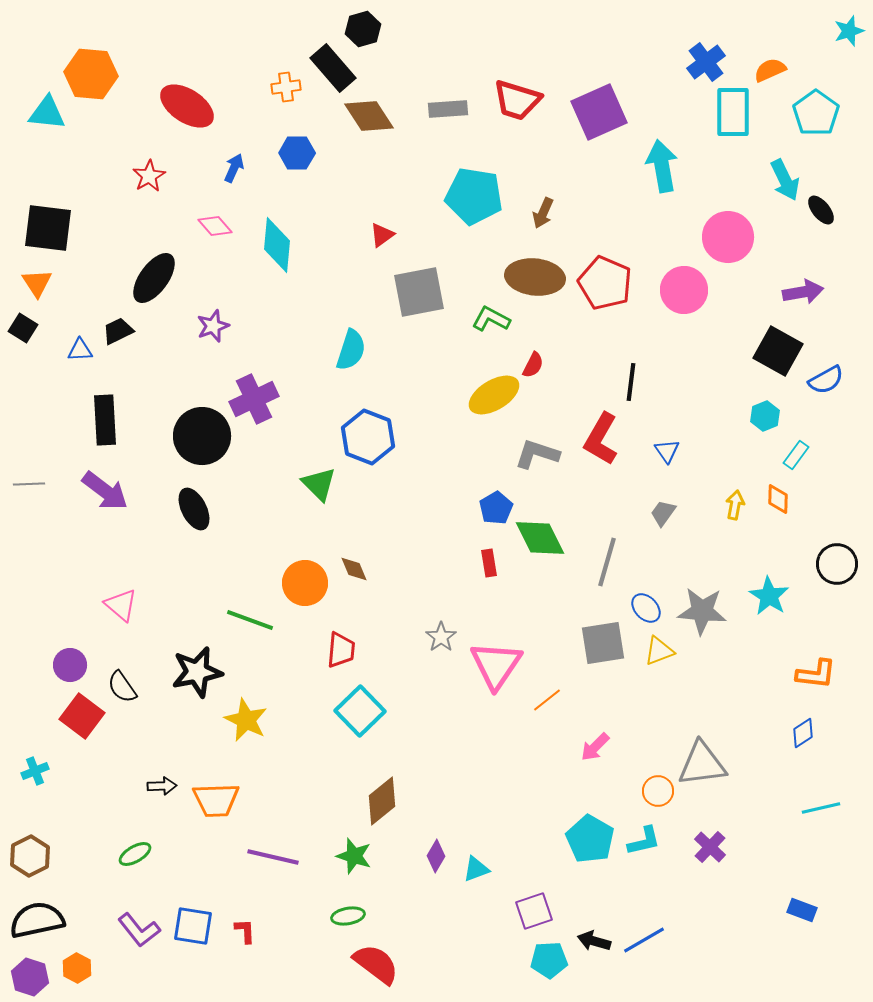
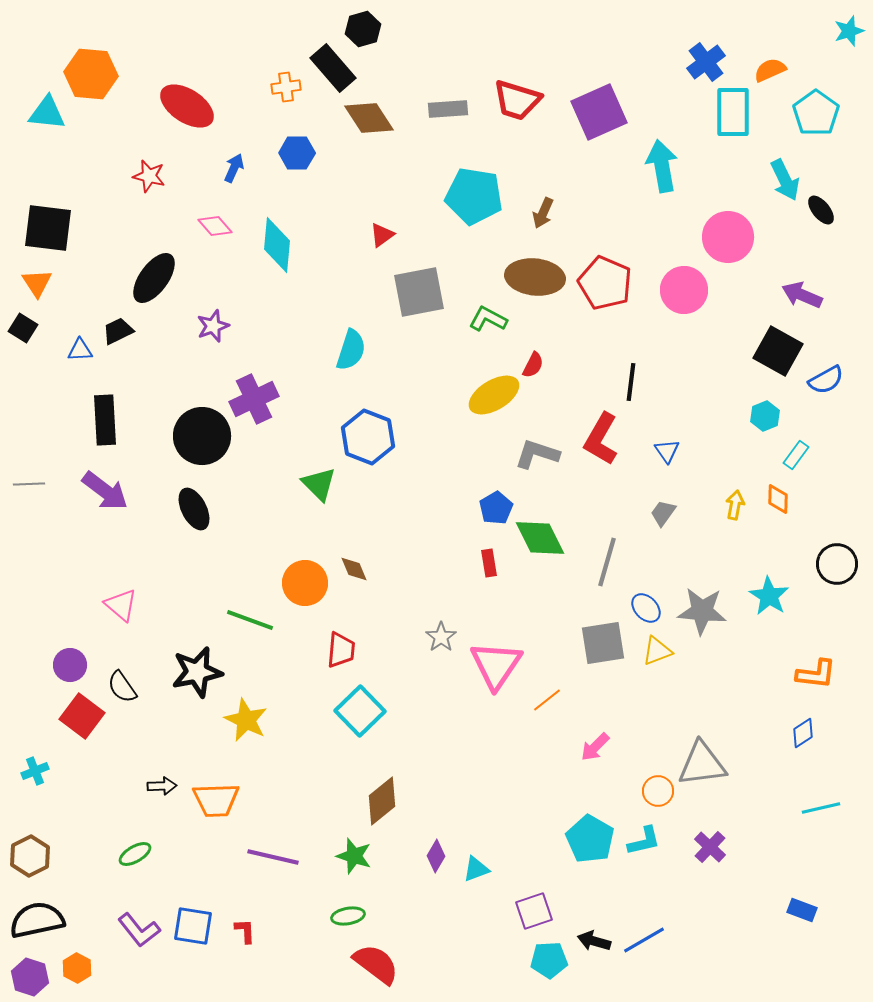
brown diamond at (369, 116): moved 2 px down
red star at (149, 176): rotated 28 degrees counterclockwise
purple arrow at (803, 292): moved 1 px left, 3 px down; rotated 147 degrees counterclockwise
green L-shape at (491, 319): moved 3 px left
yellow triangle at (659, 651): moved 2 px left
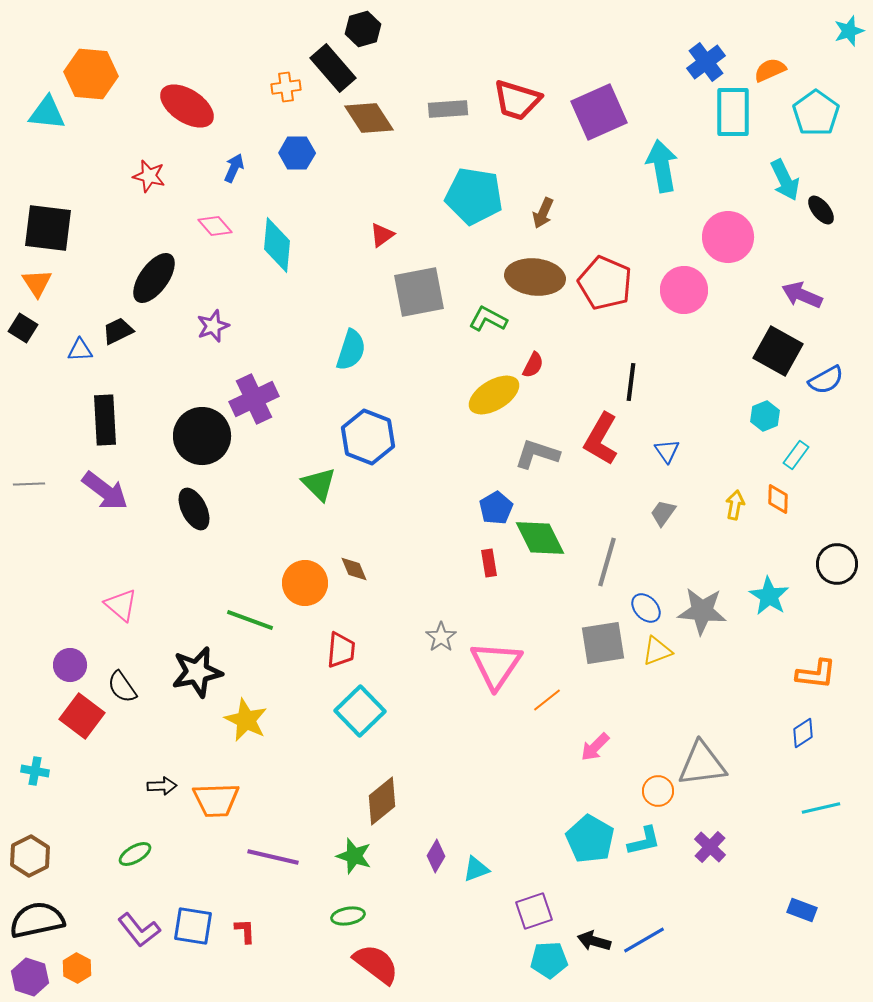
cyan cross at (35, 771): rotated 32 degrees clockwise
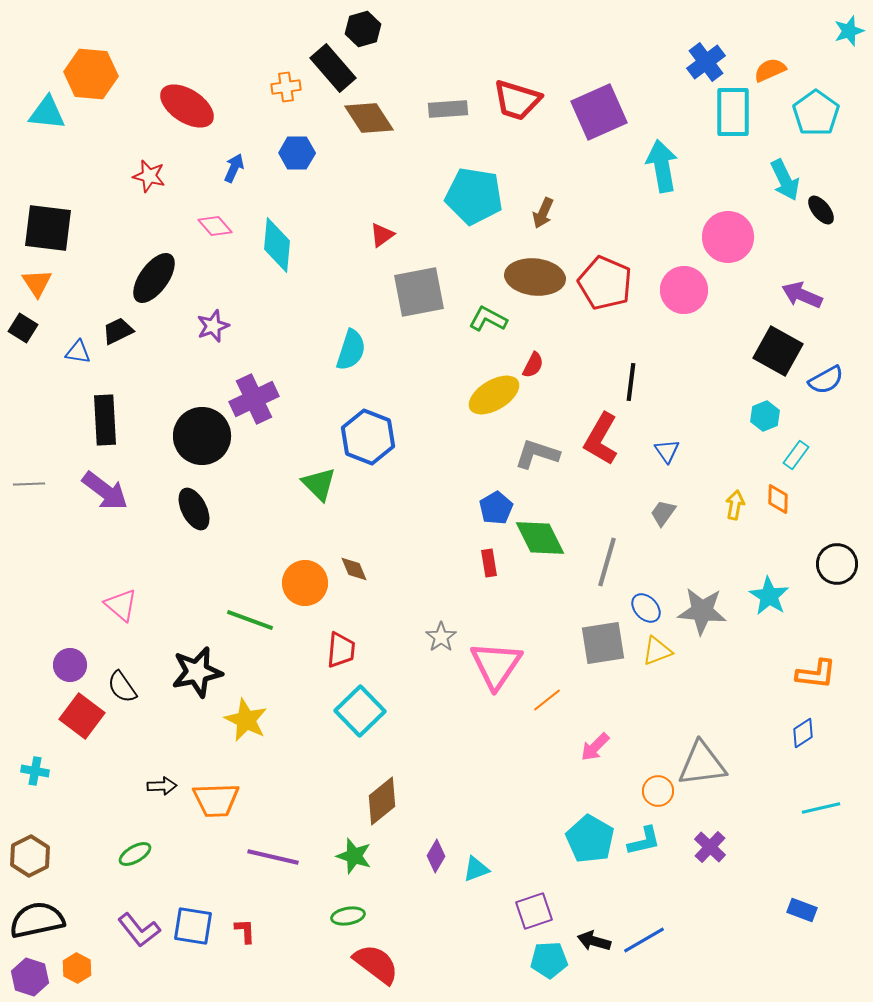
blue triangle at (80, 350): moved 2 px left, 2 px down; rotated 12 degrees clockwise
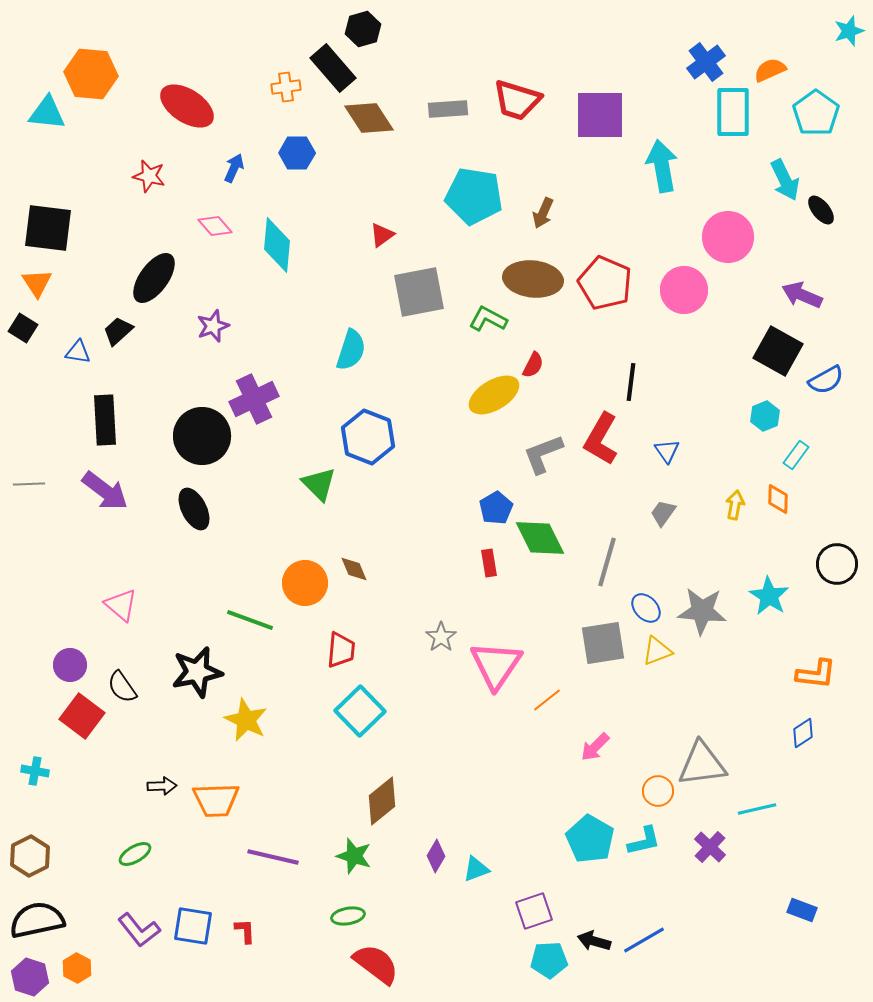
purple square at (599, 112): moved 1 px right, 3 px down; rotated 24 degrees clockwise
brown ellipse at (535, 277): moved 2 px left, 2 px down
black trapezoid at (118, 331): rotated 16 degrees counterclockwise
gray L-shape at (537, 454): moved 6 px right; rotated 39 degrees counterclockwise
cyan line at (821, 808): moved 64 px left, 1 px down
